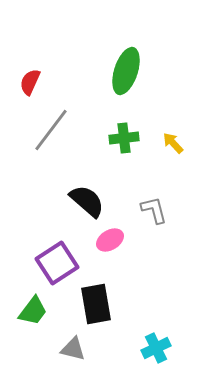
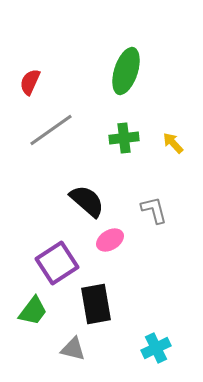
gray line: rotated 18 degrees clockwise
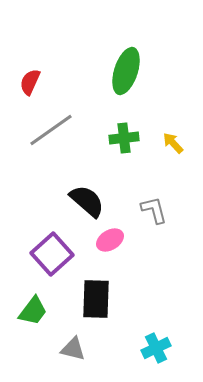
purple square: moved 5 px left, 9 px up; rotated 9 degrees counterclockwise
black rectangle: moved 5 px up; rotated 12 degrees clockwise
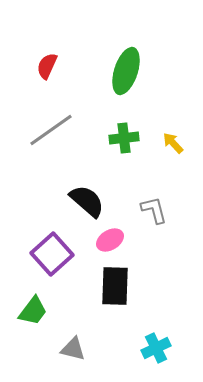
red semicircle: moved 17 px right, 16 px up
black rectangle: moved 19 px right, 13 px up
